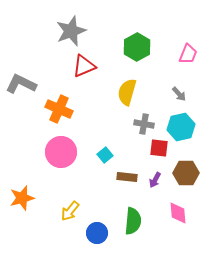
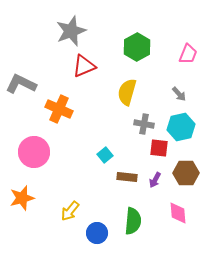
pink circle: moved 27 px left
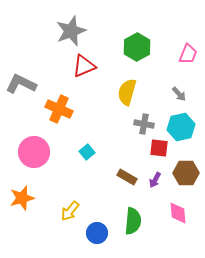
cyan square: moved 18 px left, 3 px up
brown rectangle: rotated 24 degrees clockwise
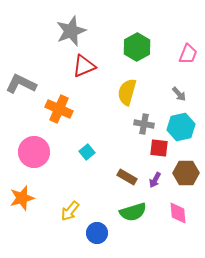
green semicircle: moved 9 px up; rotated 68 degrees clockwise
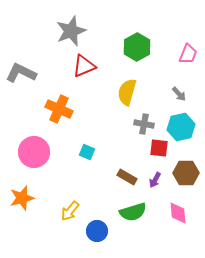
gray L-shape: moved 11 px up
cyan square: rotated 28 degrees counterclockwise
blue circle: moved 2 px up
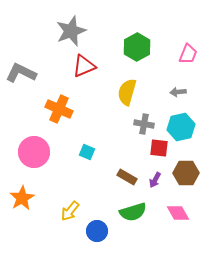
gray arrow: moved 1 px left, 2 px up; rotated 126 degrees clockwise
orange star: rotated 15 degrees counterclockwise
pink diamond: rotated 25 degrees counterclockwise
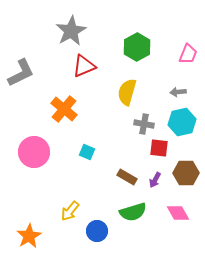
gray star: rotated 8 degrees counterclockwise
gray L-shape: rotated 128 degrees clockwise
orange cross: moved 5 px right; rotated 16 degrees clockwise
cyan hexagon: moved 1 px right, 5 px up
orange star: moved 7 px right, 38 px down
